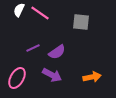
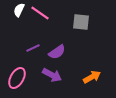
orange arrow: rotated 18 degrees counterclockwise
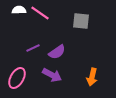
white semicircle: rotated 64 degrees clockwise
gray square: moved 1 px up
orange arrow: rotated 132 degrees clockwise
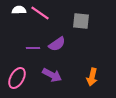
purple line: rotated 24 degrees clockwise
purple semicircle: moved 8 px up
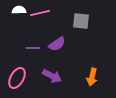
pink line: rotated 48 degrees counterclockwise
purple arrow: moved 1 px down
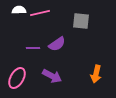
orange arrow: moved 4 px right, 3 px up
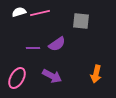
white semicircle: moved 2 px down; rotated 16 degrees counterclockwise
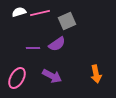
gray square: moved 14 px left; rotated 30 degrees counterclockwise
orange arrow: rotated 24 degrees counterclockwise
